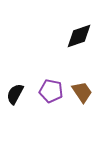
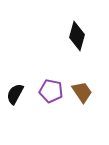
black diamond: moved 2 px left; rotated 56 degrees counterclockwise
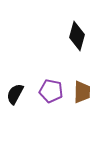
brown trapezoid: rotated 35 degrees clockwise
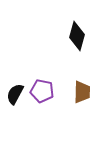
purple pentagon: moved 9 px left
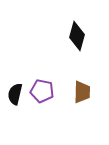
black semicircle: rotated 15 degrees counterclockwise
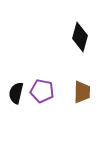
black diamond: moved 3 px right, 1 px down
black semicircle: moved 1 px right, 1 px up
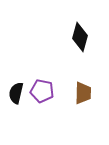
brown trapezoid: moved 1 px right, 1 px down
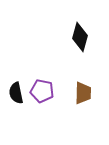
black semicircle: rotated 25 degrees counterclockwise
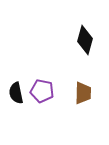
black diamond: moved 5 px right, 3 px down
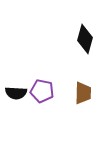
black diamond: moved 1 px up
black semicircle: rotated 75 degrees counterclockwise
